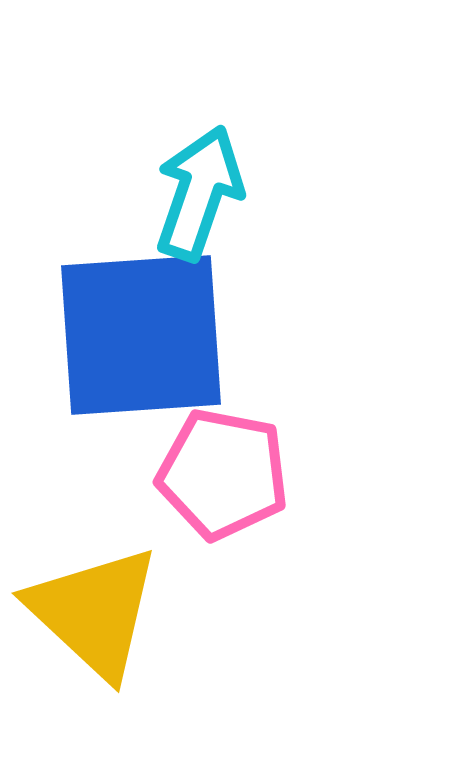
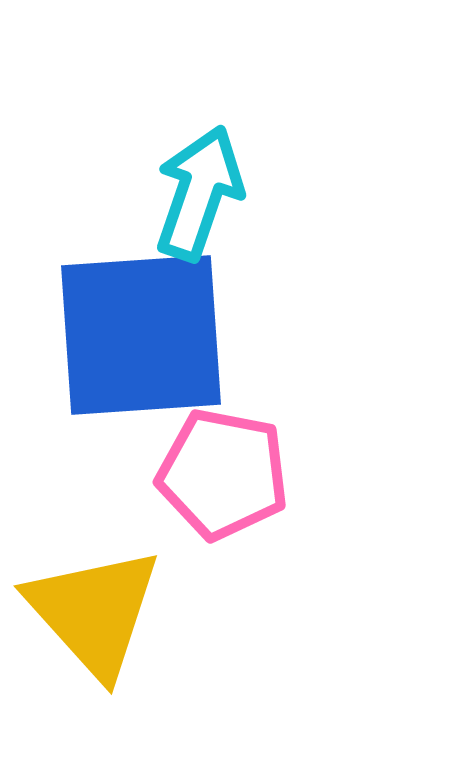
yellow triangle: rotated 5 degrees clockwise
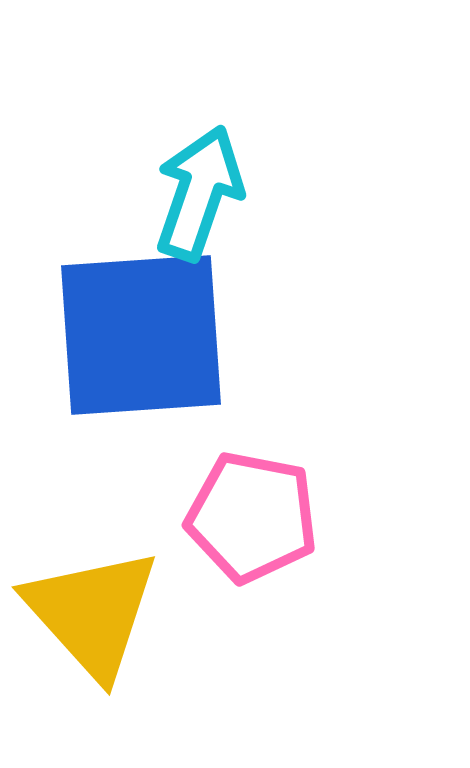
pink pentagon: moved 29 px right, 43 px down
yellow triangle: moved 2 px left, 1 px down
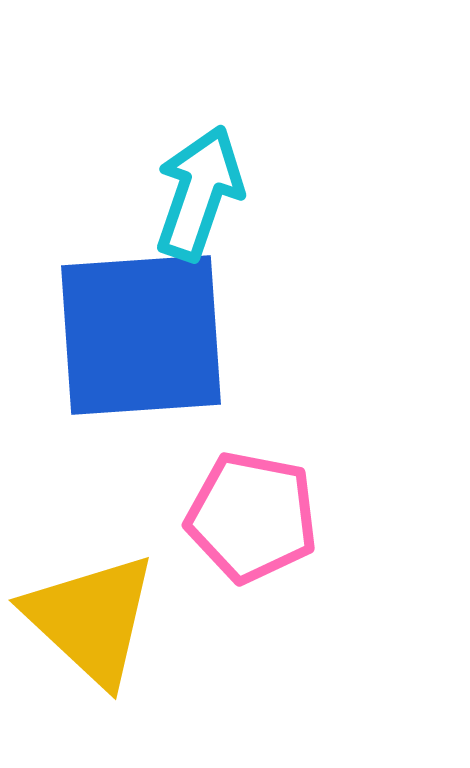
yellow triangle: moved 1 px left, 6 px down; rotated 5 degrees counterclockwise
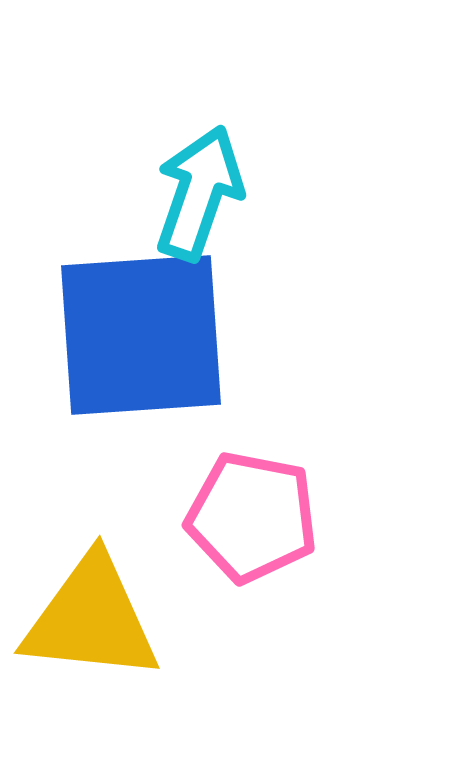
yellow triangle: rotated 37 degrees counterclockwise
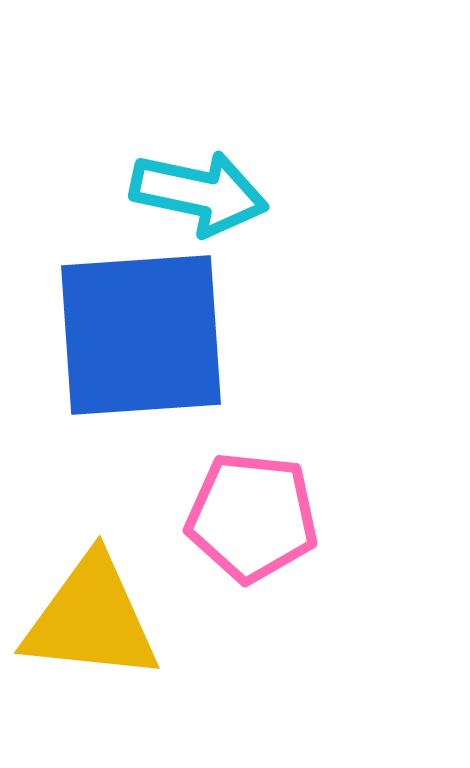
cyan arrow: rotated 83 degrees clockwise
pink pentagon: rotated 5 degrees counterclockwise
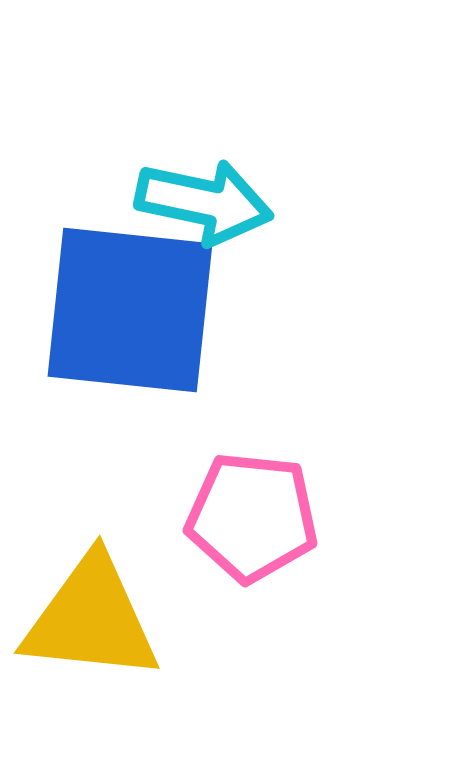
cyan arrow: moved 5 px right, 9 px down
blue square: moved 11 px left, 25 px up; rotated 10 degrees clockwise
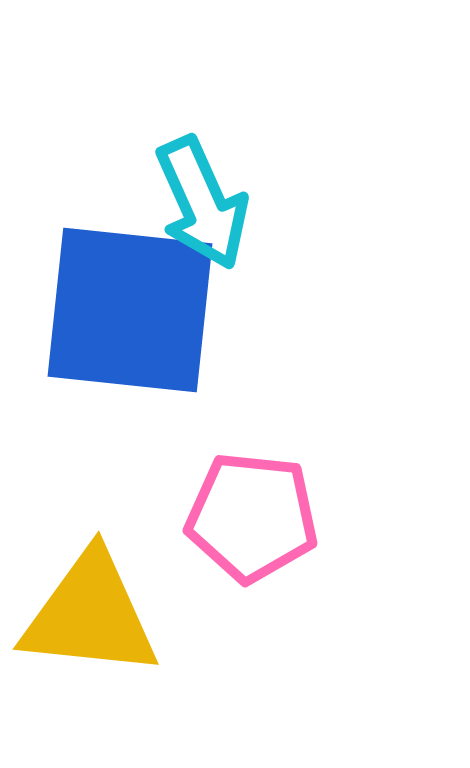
cyan arrow: moved 2 px left, 1 px down; rotated 54 degrees clockwise
yellow triangle: moved 1 px left, 4 px up
